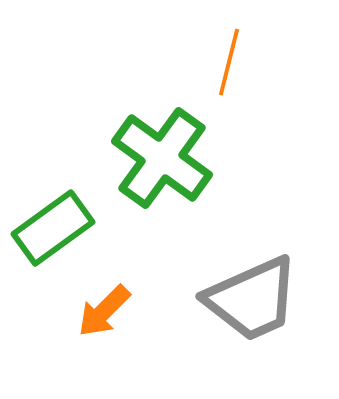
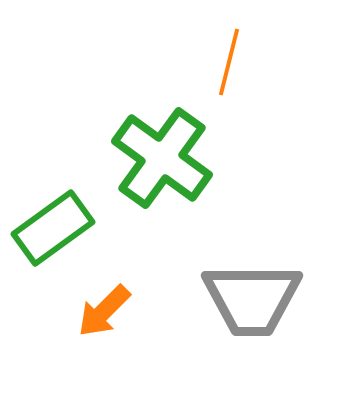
gray trapezoid: rotated 24 degrees clockwise
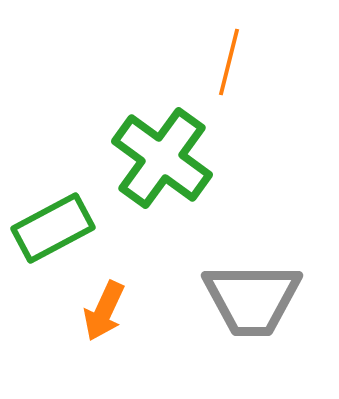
green rectangle: rotated 8 degrees clockwise
orange arrow: rotated 20 degrees counterclockwise
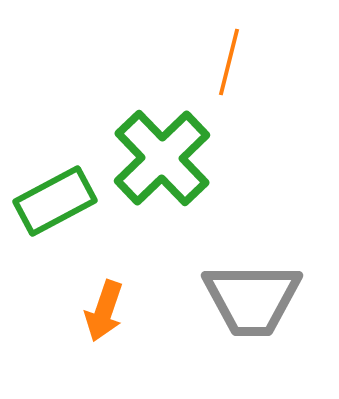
green cross: rotated 10 degrees clockwise
green rectangle: moved 2 px right, 27 px up
orange arrow: rotated 6 degrees counterclockwise
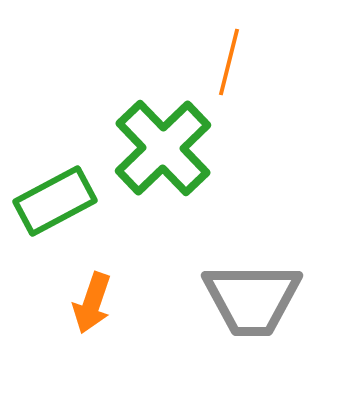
green cross: moved 1 px right, 10 px up
orange arrow: moved 12 px left, 8 px up
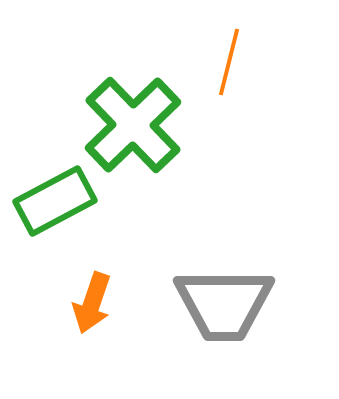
green cross: moved 30 px left, 23 px up
gray trapezoid: moved 28 px left, 5 px down
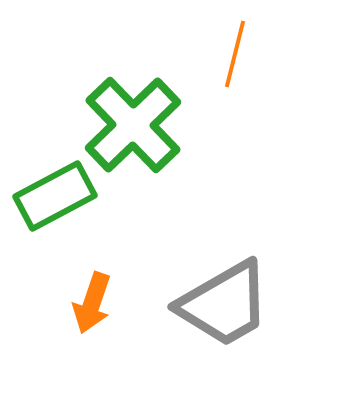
orange line: moved 6 px right, 8 px up
green rectangle: moved 5 px up
gray trapezoid: rotated 30 degrees counterclockwise
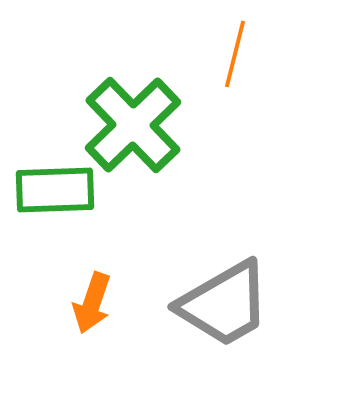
green rectangle: moved 6 px up; rotated 26 degrees clockwise
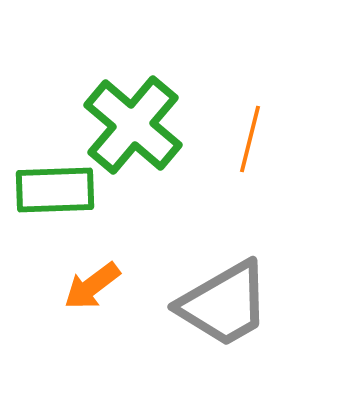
orange line: moved 15 px right, 85 px down
green cross: rotated 6 degrees counterclockwise
orange arrow: moved 17 px up; rotated 34 degrees clockwise
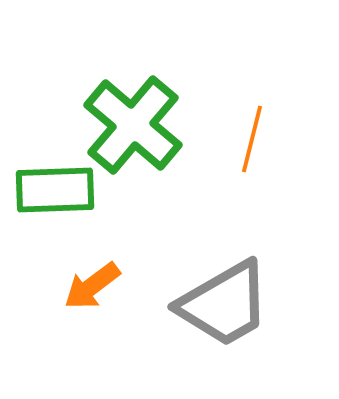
orange line: moved 2 px right
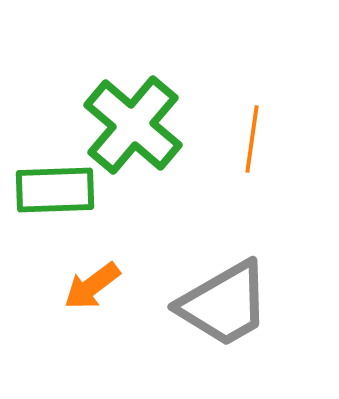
orange line: rotated 6 degrees counterclockwise
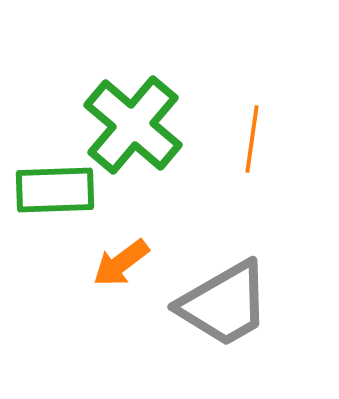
orange arrow: moved 29 px right, 23 px up
